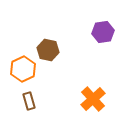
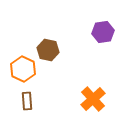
orange hexagon: rotated 10 degrees counterclockwise
brown rectangle: moved 2 px left; rotated 12 degrees clockwise
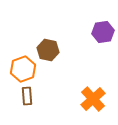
orange hexagon: rotated 15 degrees clockwise
brown rectangle: moved 5 px up
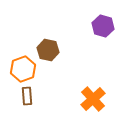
purple hexagon: moved 6 px up; rotated 25 degrees clockwise
